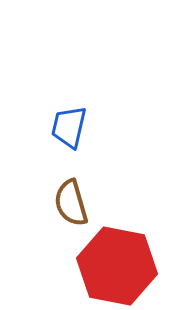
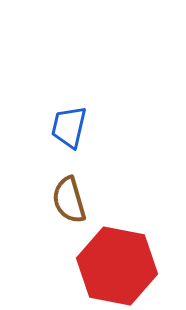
brown semicircle: moved 2 px left, 3 px up
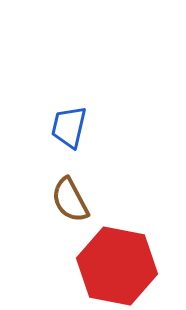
brown semicircle: moved 1 px right; rotated 12 degrees counterclockwise
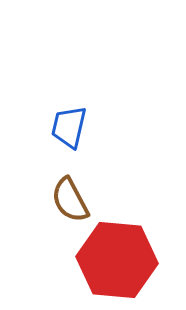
red hexagon: moved 6 px up; rotated 6 degrees counterclockwise
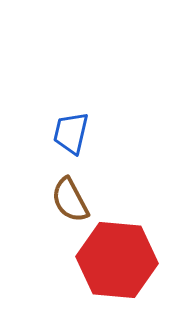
blue trapezoid: moved 2 px right, 6 px down
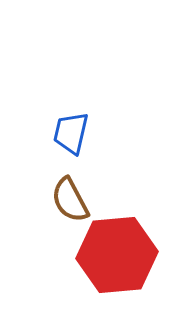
red hexagon: moved 5 px up; rotated 10 degrees counterclockwise
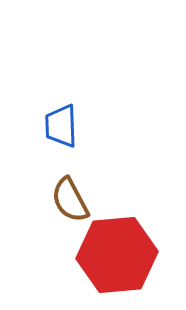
blue trapezoid: moved 10 px left, 7 px up; rotated 15 degrees counterclockwise
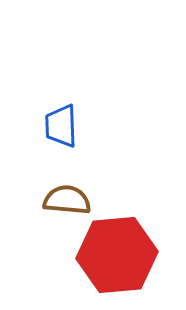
brown semicircle: moved 3 px left; rotated 123 degrees clockwise
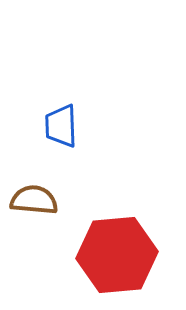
brown semicircle: moved 33 px left
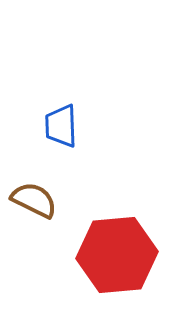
brown semicircle: rotated 21 degrees clockwise
